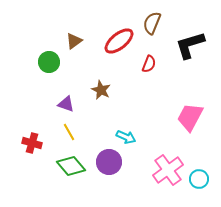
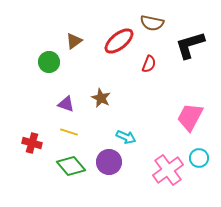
brown semicircle: rotated 100 degrees counterclockwise
brown star: moved 8 px down
yellow line: rotated 42 degrees counterclockwise
cyan circle: moved 21 px up
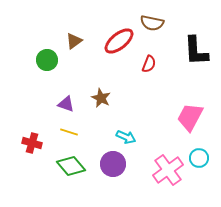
black L-shape: moved 6 px right, 6 px down; rotated 76 degrees counterclockwise
green circle: moved 2 px left, 2 px up
purple circle: moved 4 px right, 2 px down
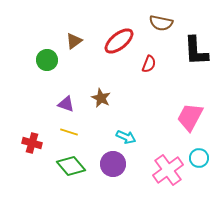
brown semicircle: moved 9 px right
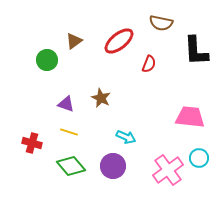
pink trapezoid: rotated 68 degrees clockwise
purple circle: moved 2 px down
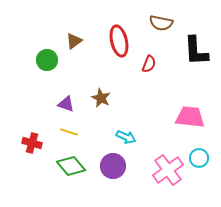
red ellipse: rotated 64 degrees counterclockwise
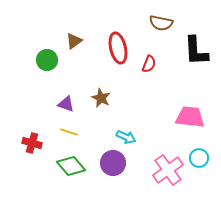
red ellipse: moved 1 px left, 7 px down
purple circle: moved 3 px up
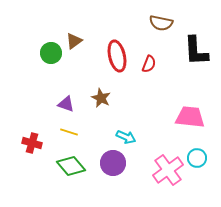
red ellipse: moved 1 px left, 8 px down
green circle: moved 4 px right, 7 px up
cyan circle: moved 2 px left
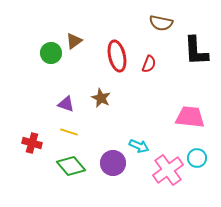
cyan arrow: moved 13 px right, 9 px down
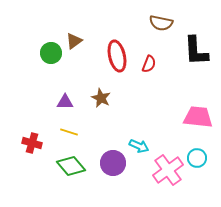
purple triangle: moved 1 px left, 2 px up; rotated 18 degrees counterclockwise
pink trapezoid: moved 8 px right
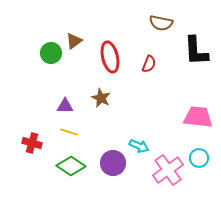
red ellipse: moved 7 px left, 1 px down
purple triangle: moved 4 px down
cyan circle: moved 2 px right
green diamond: rotated 16 degrees counterclockwise
